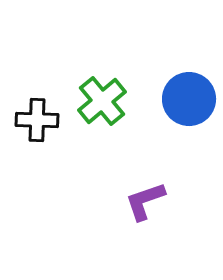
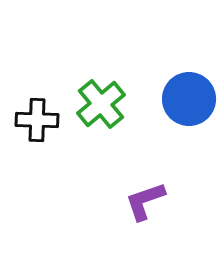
green cross: moved 1 px left, 3 px down
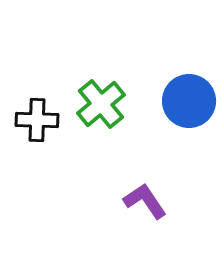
blue circle: moved 2 px down
purple L-shape: rotated 75 degrees clockwise
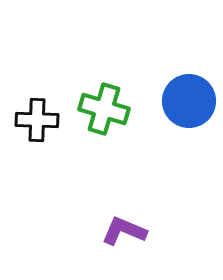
green cross: moved 3 px right, 5 px down; rotated 33 degrees counterclockwise
purple L-shape: moved 21 px left, 30 px down; rotated 33 degrees counterclockwise
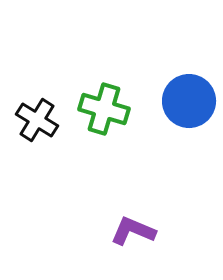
black cross: rotated 30 degrees clockwise
purple L-shape: moved 9 px right
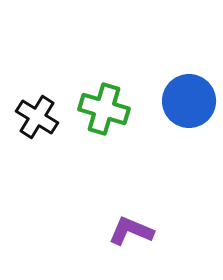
black cross: moved 3 px up
purple L-shape: moved 2 px left
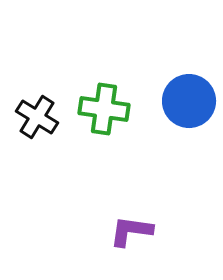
green cross: rotated 9 degrees counterclockwise
purple L-shape: rotated 15 degrees counterclockwise
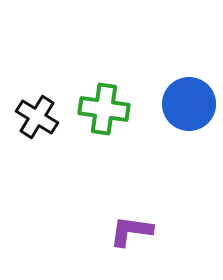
blue circle: moved 3 px down
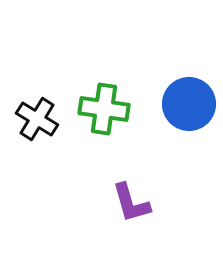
black cross: moved 2 px down
purple L-shape: moved 28 px up; rotated 114 degrees counterclockwise
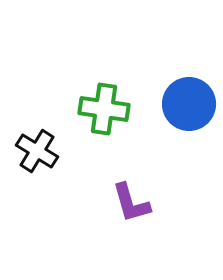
black cross: moved 32 px down
